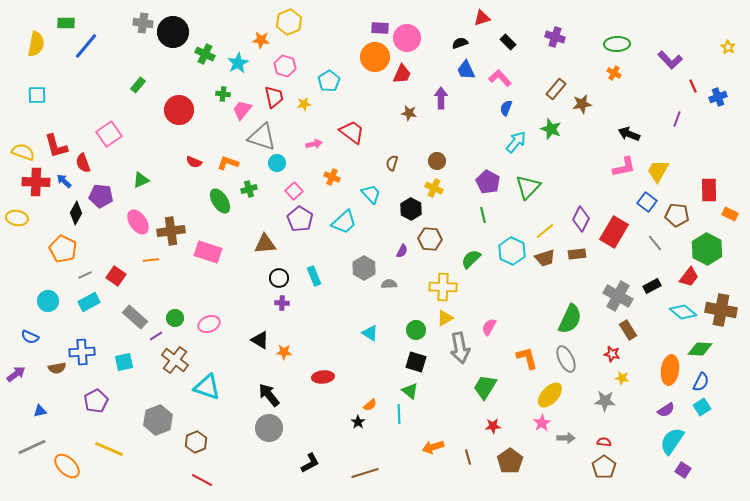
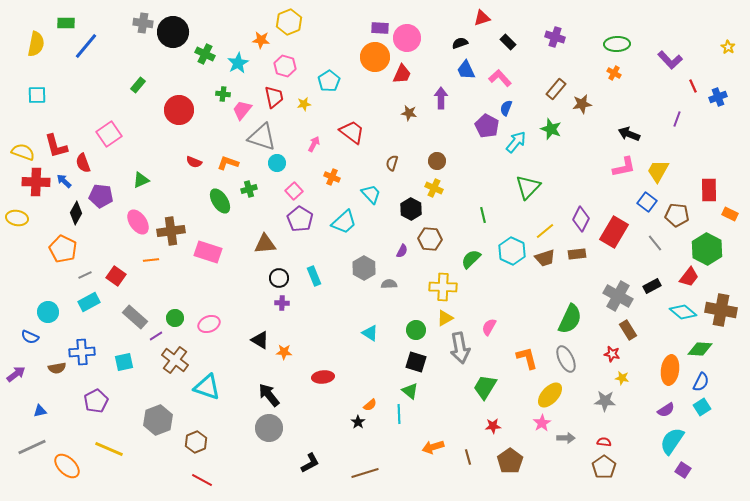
pink arrow at (314, 144): rotated 49 degrees counterclockwise
purple pentagon at (488, 182): moved 1 px left, 56 px up
cyan circle at (48, 301): moved 11 px down
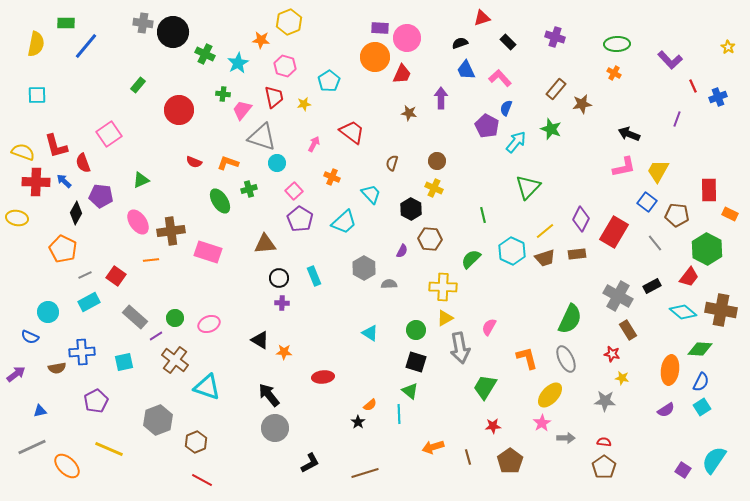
gray circle at (269, 428): moved 6 px right
cyan semicircle at (672, 441): moved 42 px right, 19 px down
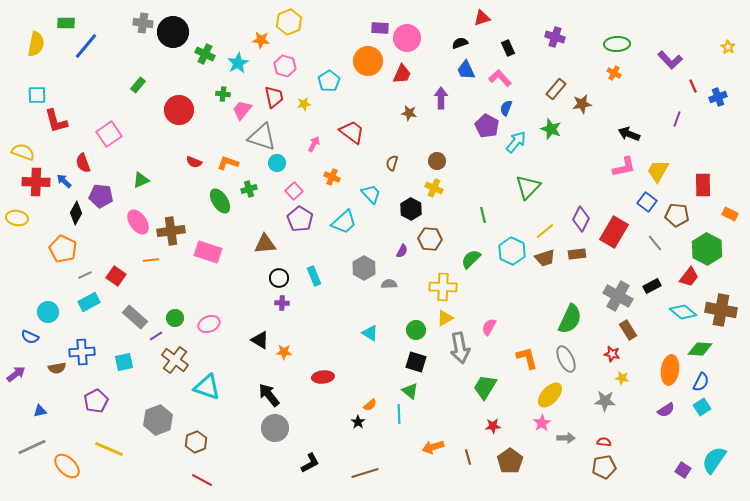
black rectangle at (508, 42): moved 6 px down; rotated 21 degrees clockwise
orange circle at (375, 57): moved 7 px left, 4 px down
red L-shape at (56, 146): moved 25 px up
red rectangle at (709, 190): moved 6 px left, 5 px up
brown pentagon at (604, 467): rotated 25 degrees clockwise
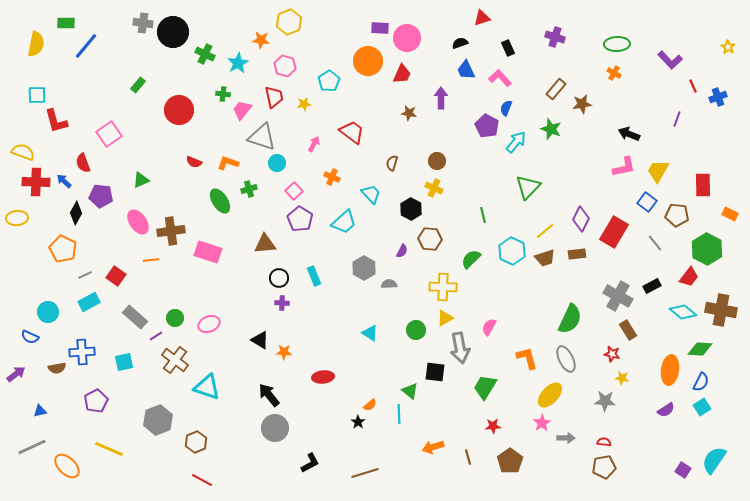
yellow ellipse at (17, 218): rotated 15 degrees counterclockwise
black square at (416, 362): moved 19 px right, 10 px down; rotated 10 degrees counterclockwise
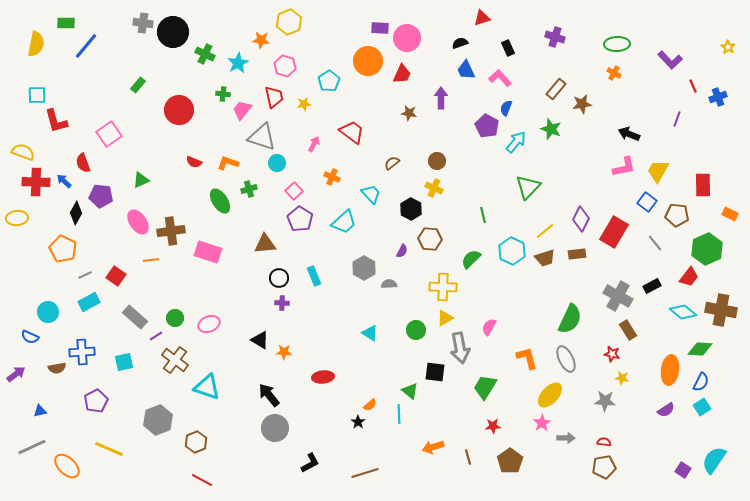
brown semicircle at (392, 163): rotated 35 degrees clockwise
green hexagon at (707, 249): rotated 8 degrees clockwise
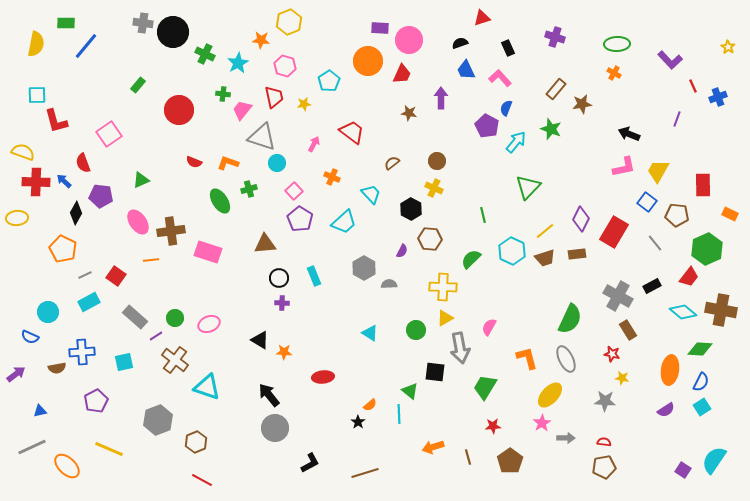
pink circle at (407, 38): moved 2 px right, 2 px down
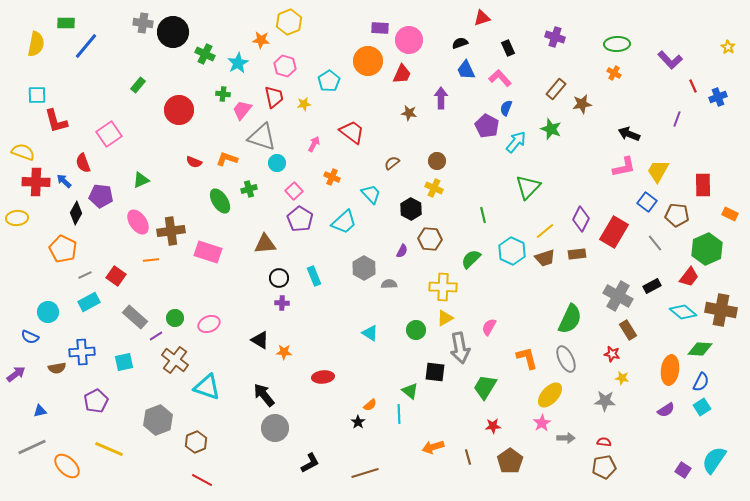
orange L-shape at (228, 163): moved 1 px left, 4 px up
black arrow at (269, 395): moved 5 px left
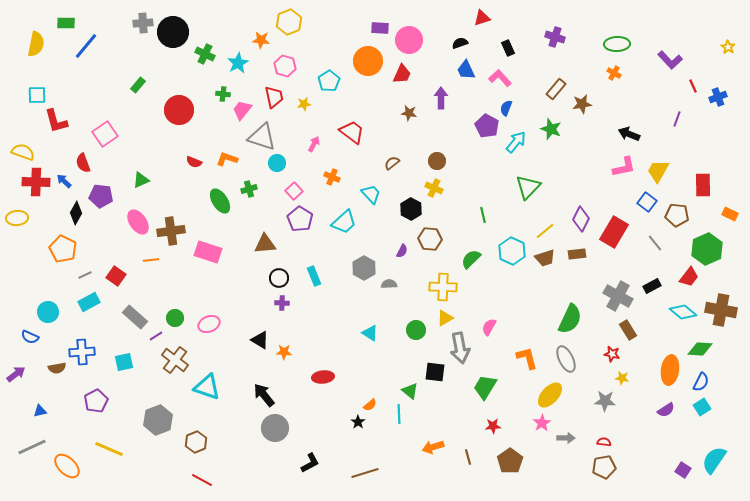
gray cross at (143, 23): rotated 12 degrees counterclockwise
pink square at (109, 134): moved 4 px left
